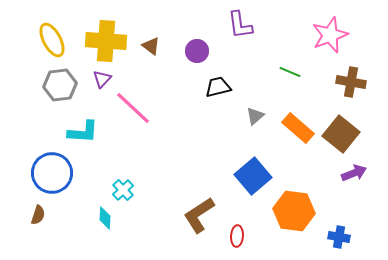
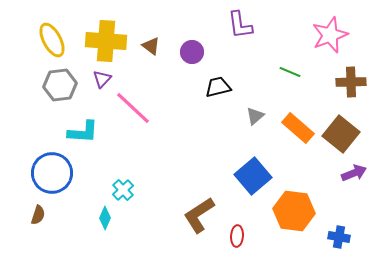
purple circle: moved 5 px left, 1 px down
brown cross: rotated 12 degrees counterclockwise
cyan diamond: rotated 20 degrees clockwise
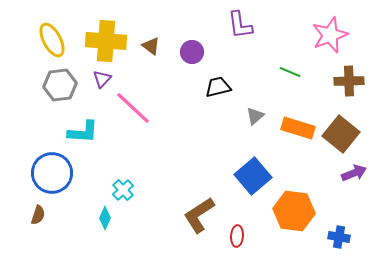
brown cross: moved 2 px left, 1 px up
orange rectangle: rotated 24 degrees counterclockwise
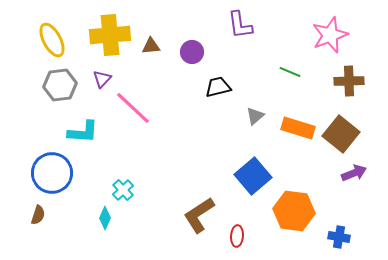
yellow cross: moved 4 px right, 6 px up; rotated 9 degrees counterclockwise
brown triangle: rotated 42 degrees counterclockwise
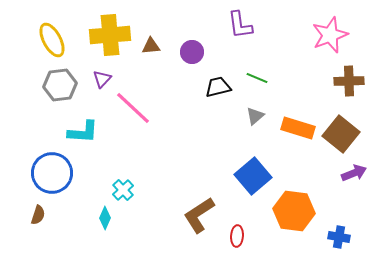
green line: moved 33 px left, 6 px down
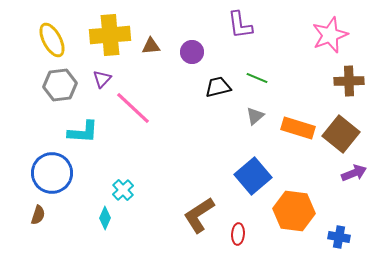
red ellipse: moved 1 px right, 2 px up
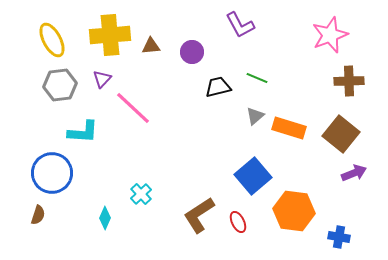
purple L-shape: rotated 20 degrees counterclockwise
orange rectangle: moved 9 px left
cyan cross: moved 18 px right, 4 px down
red ellipse: moved 12 px up; rotated 30 degrees counterclockwise
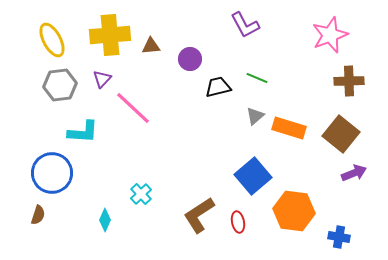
purple L-shape: moved 5 px right
purple circle: moved 2 px left, 7 px down
cyan diamond: moved 2 px down
red ellipse: rotated 15 degrees clockwise
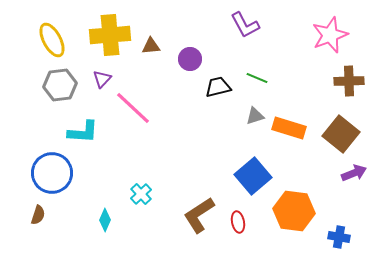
gray triangle: rotated 24 degrees clockwise
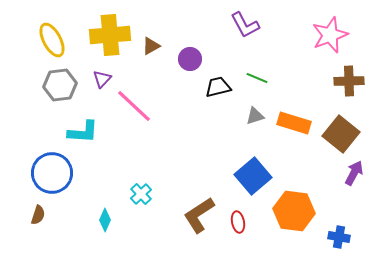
brown triangle: rotated 24 degrees counterclockwise
pink line: moved 1 px right, 2 px up
orange rectangle: moved 5 px right, 5 px up
purple arrow: rotated 40 degrees counterclockwise
